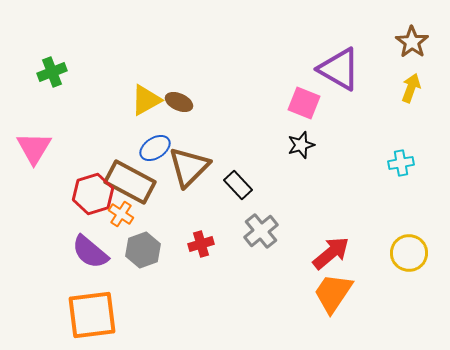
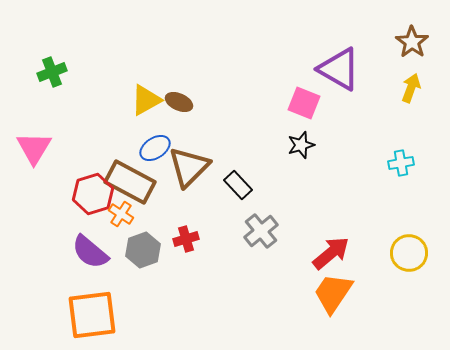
red cross: moved 15 px left, 5 px up
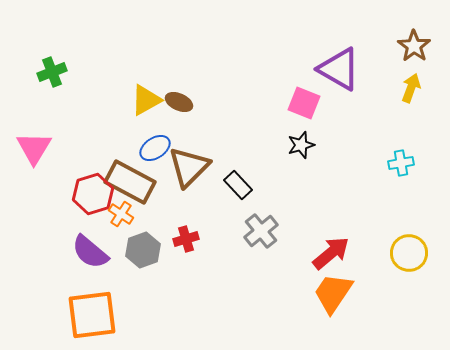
brown star: moved 2 px right, 4 px down
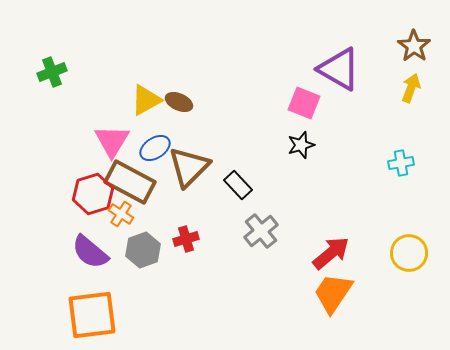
pink triangle: moved 78 px right, 7 px up
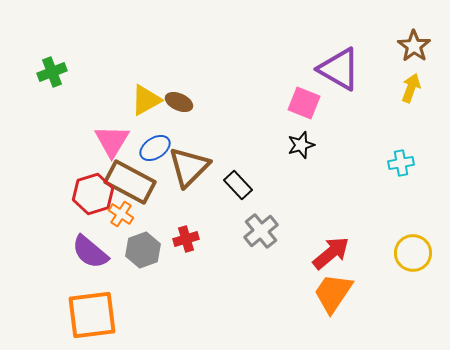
yellow circle: moved 4 px right
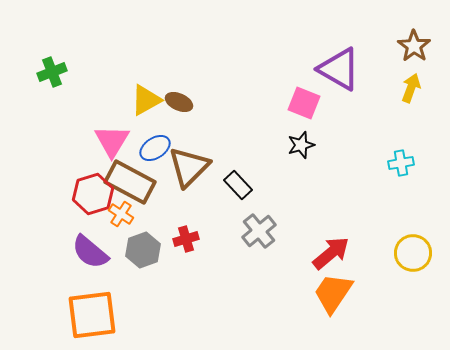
gray cross: moved 2 px left
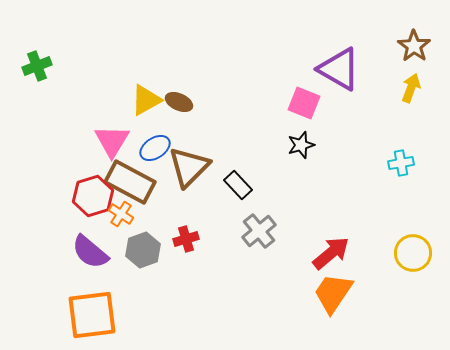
green cross: moved 15 px left, 6 px up
red hexagon: moved 2 px down
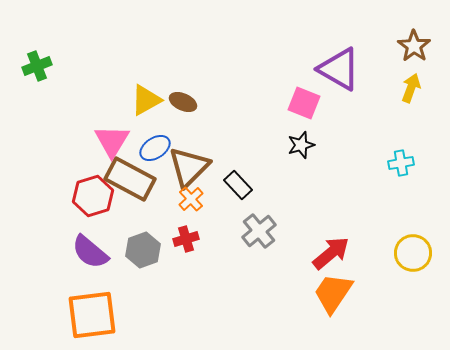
brown ellipse: moved 4 px right
brown rectangle: moved 3 px up
orange cross: moved 70 px right, 15 px up; rotated 15 degrees clockwise
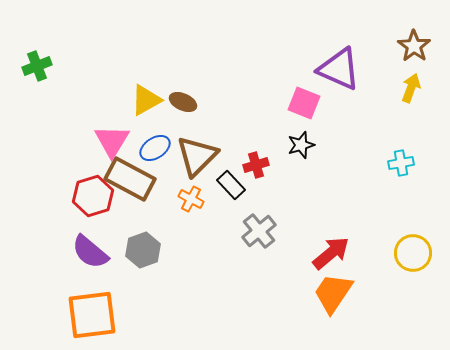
purple triangle: rotated 6 degrees counterclockwise
brown triangle: moved 8 px right, 11 px up
black rectangle: moved 7 px left
orange cross: rotated 20 degrees counterclockwise
red cross: moved 70 px right, 74 px up
